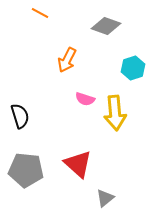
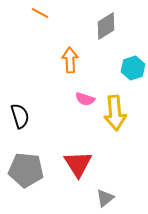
gray diamond: rotated 52 degrees counterclockwise
orange arrow: moved 3 px right; rotated 150 degrees clockwise
red triangle: rotated 16 degrees clockwise
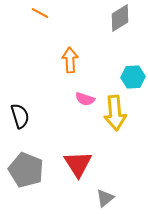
gray diamond: moved 14 px right, 8 px up
cyan hexagon: moved 9 px down; rotated 15 degrees clockwise
gray pentagon: rotated 16 degrees clockwise
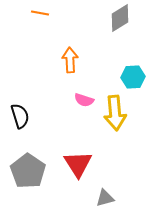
orange line: rotated 18 degrees counterclockwise
pink semicircle: moved 1 px left, 1 px down
gray pentagon: moved 2 px right, 1 px down; rotated 12 degrees clockwise
gray triangle: rotated 24 degrees clockwise
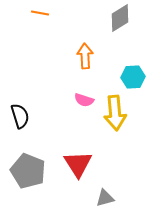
orange arrow: moved 15 px right, 4 px up
gray pentagon: rotated 12 degrees counterclockwise
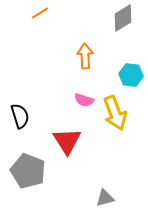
orange line: rotated 42 degrees counterclockwise
gray diamond: moved 3 px right
cyan hexagon: moved 2 px left, 2 px up; rotated 10 degrees clockwise
yellow arrow: rotated 16 degrees counterclockwise
red triangle: moved 11 px left, 23 px up
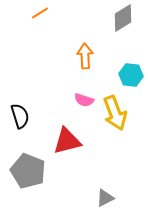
red triangle: rotated 48 degrees clockwise
gray triangle: rotated 12 degrees counterclockwise
